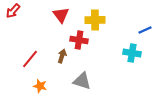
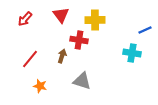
red arrow: moved 12 px right, 8 px down
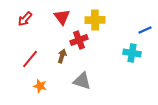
red triangle: moved 1 px right, 2 px down
red cross: rotated 30 degrees counterclockwise
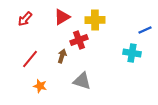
red triangle: rotated 36 degrees clockwise
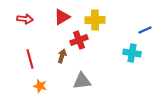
red arrow: rotated 126 degrees counterclockwise
red line: rotated 54 degrees counterclockwise
gray triangle: rotated 24 degrees counterclockwise
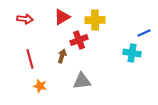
blue line: moved 1 px left, 3 px down
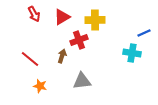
red arrow: moved 9 px right, 5 px up; rotated 56 degrees clockwise
red line: rotated 36 degrees counterclockwise
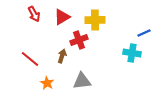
orange star: moved 7 px right, 3 px up; rotated 16 degrees clockwise
